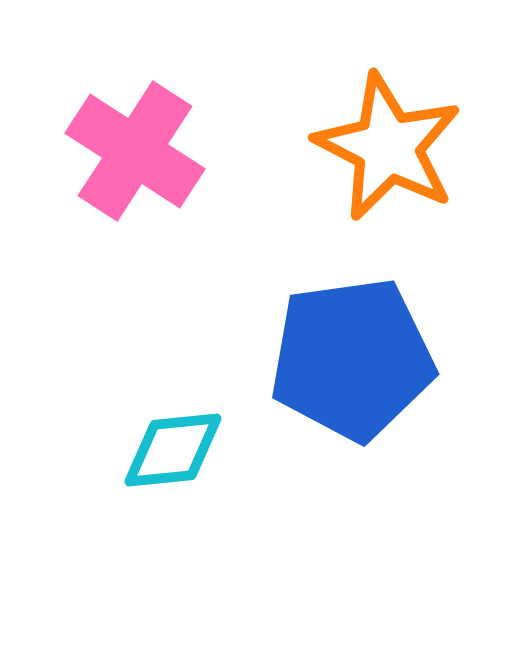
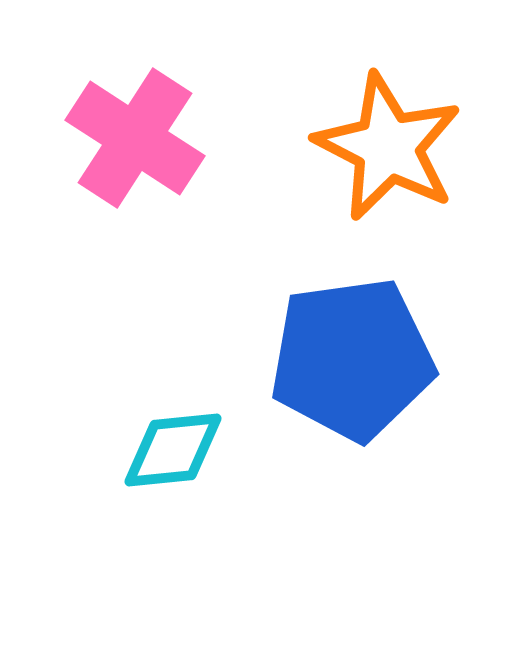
pink cross: moved 13 px up
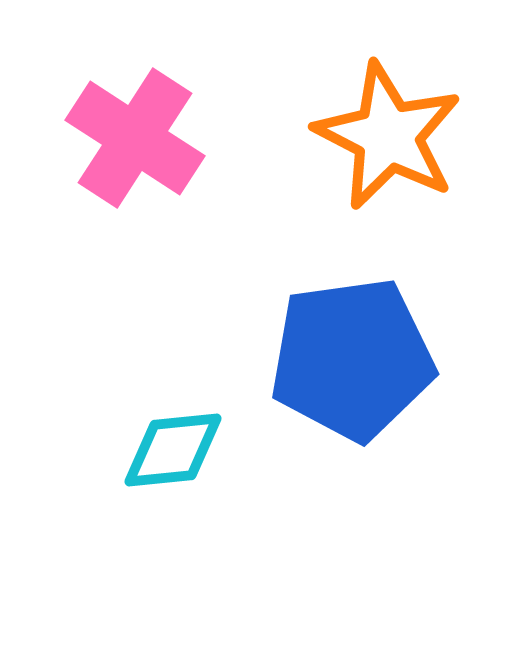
orange star: moved 11 px up
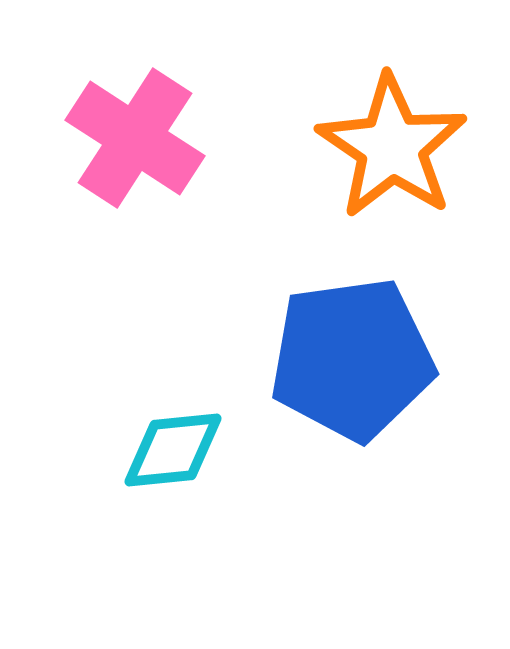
orange star: moved 4 px right, 11 px down; rotated 7 degrees clockwise
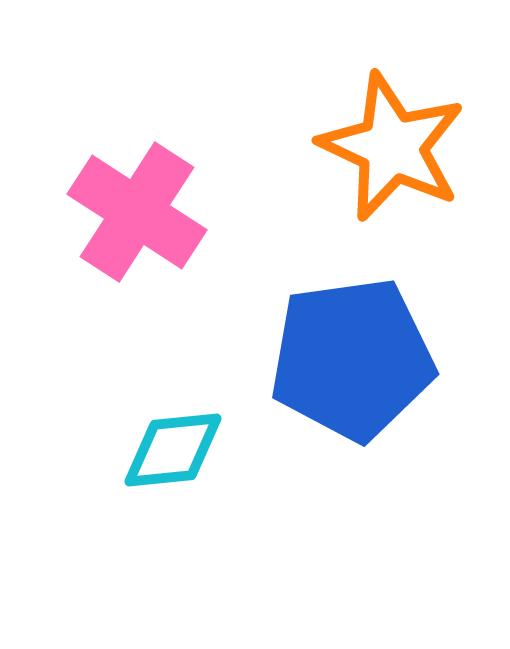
pink cross: moved 2 px right, 74 px down
orange star: rotated 9 degrees counterclockwise
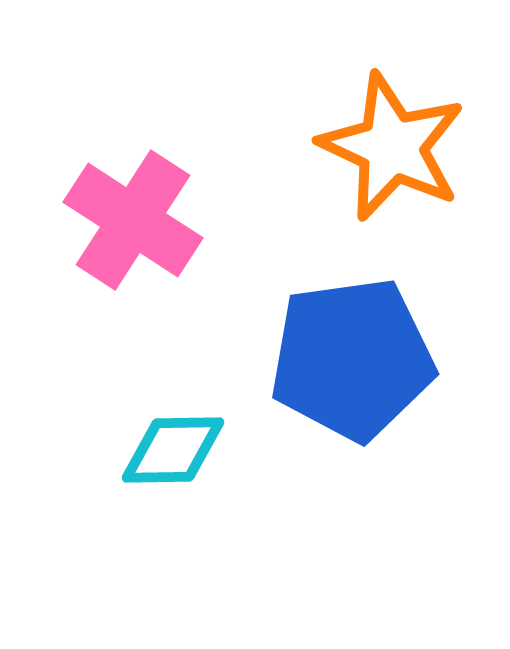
pink cross: moved 4 px left, 8 px down
cyan diamond: rotated 5 degrees clockwise
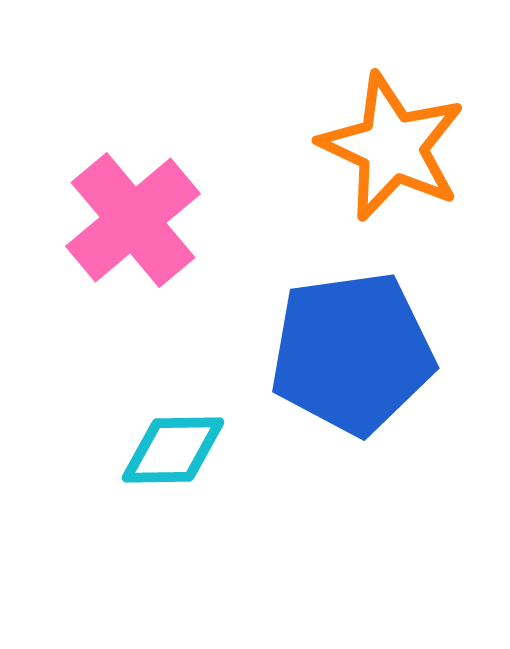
pink cross: rotated 17 degrees clockwise
blue pentagon: moved 6 px up
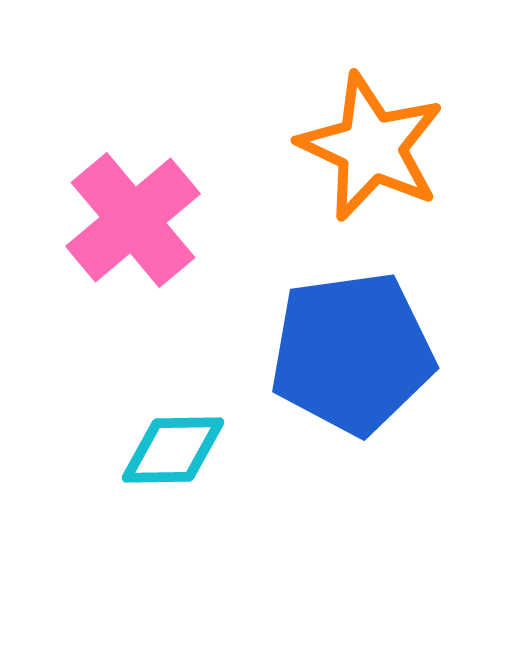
orange star: moved 21 px left
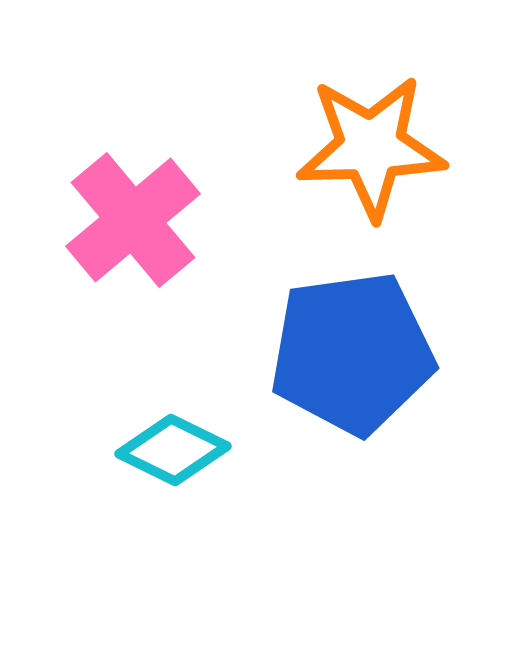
orange star: rotated 27 degrees counterclockwise
cyan diamond: rotated 27 degrees clockwise
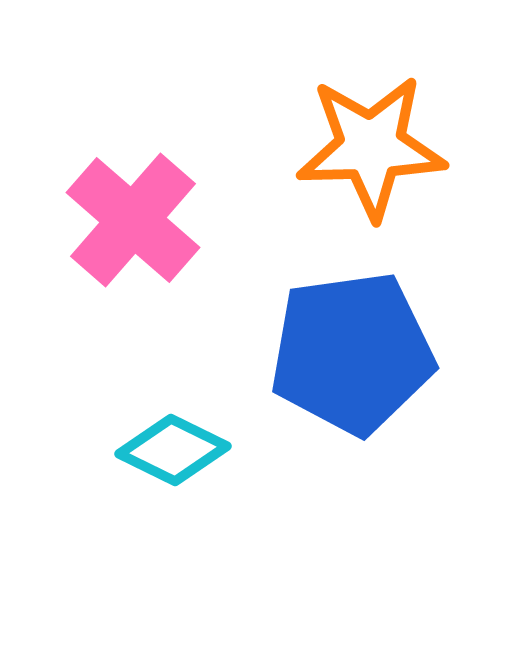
pink cross: rotated 9 degrees counterclockwise
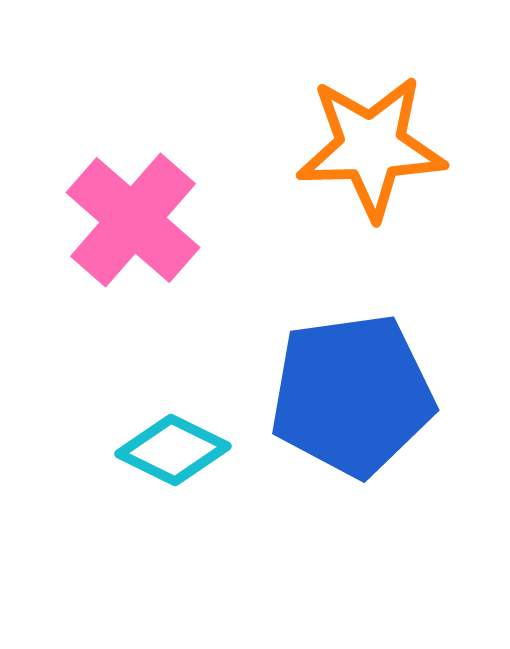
blue pentagon: moved 42 px down
